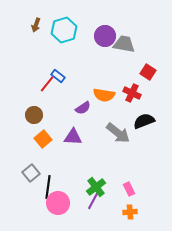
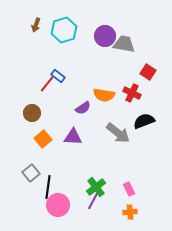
brown circle: moved 2 px left, 2 px up
pink circle: moved 2 px down
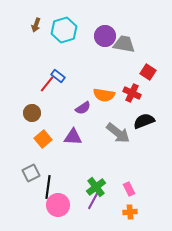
gray square: rotated 12 degrees clockwise
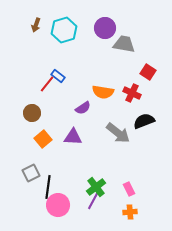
purple circle: moved 8 px up
orange semicircle: moved 1 px left, 3 px up
